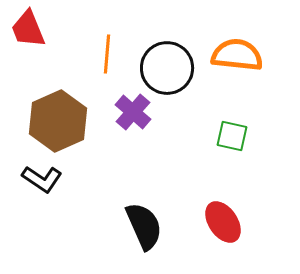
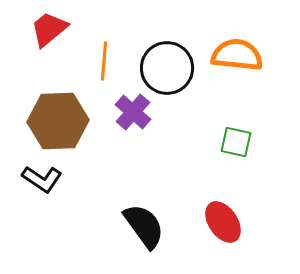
red trapezoid: moved 21 px right; rotated 72 degrees clockwise
orange line: moved 3 px left, 7 px down
brown hexagon: rotated 22 degrees clockwise
green square: moved 4 px right, 6 px down
black semicircle: rotated 12 degrees counterclockwise
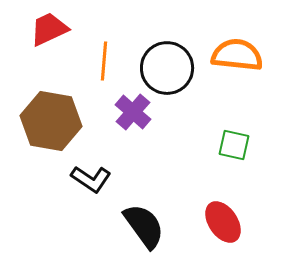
red trapezoid: rotated 15 degrees clockwise
brown hexagon: moved 7 px left; rotated 12 degrees clockwise
green square: moved 2 px left, 3 px down
black L-shape: moved 49 px right
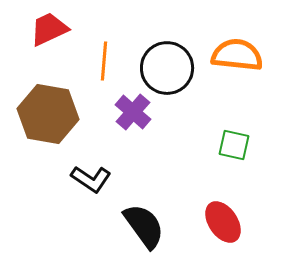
brown hexagon: moved 3 px left, 7 px up
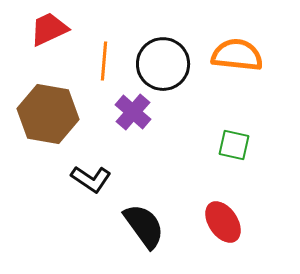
black circle: moved 4 px left, 4 px up
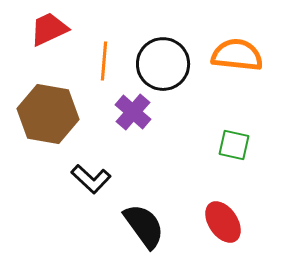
black L-shape: rotated 9 degrees clockwise
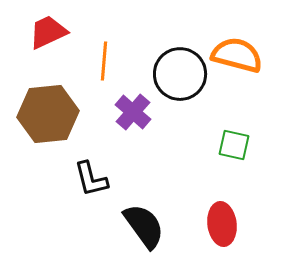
red trapezoid: moved 1 px left, 3 px down
orange semicircle: rotated 9 degrees clockwise
black circle: moved 17 px right, 10 px down
brown hexagon: rotated 16 degrees counterclockwise
black L-shape: rotated 33 degrees clockwise
red ellipse: moved 1 px left, 2 px down; rotated 27 degrees clockwise
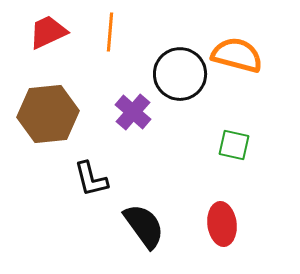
orange line: moved 6 px right, 29 px up
